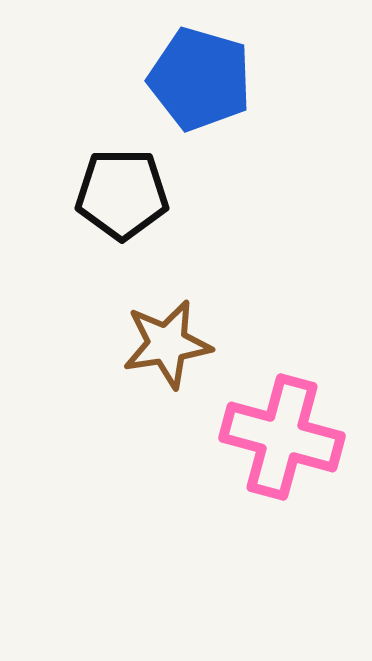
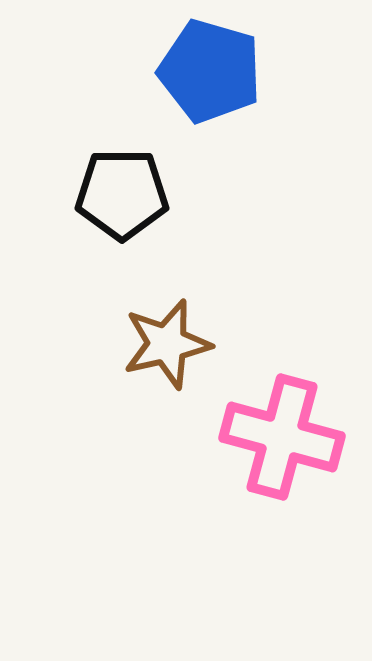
blue pentagon: moved 10 px right, 8 px up
brown star: rotated 4 degrees counterclockwise
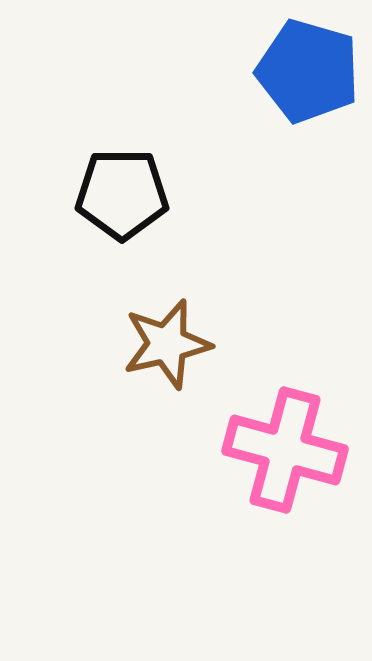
blue pentagon: moved 98 px right
pink cross: moved 3 px right, 13 px down
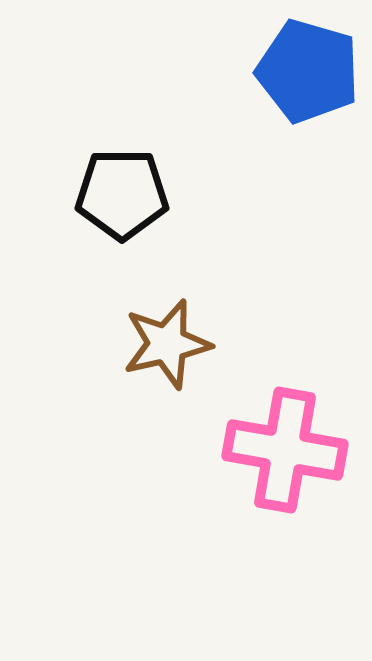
pink cross: rotated 5 degrees counterclockwise
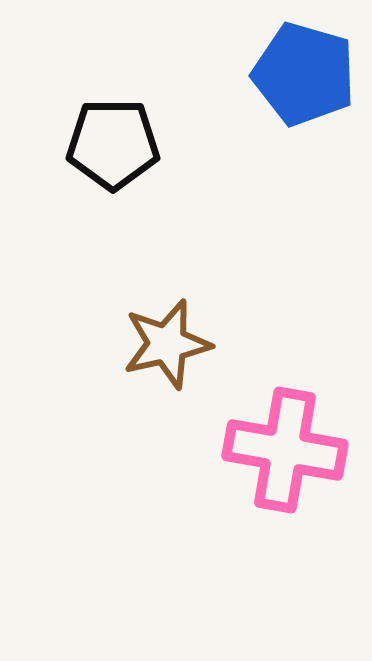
blue pentagon: moved 4 px left, 3 px down
black pentagon: moved 9 px left, 50 px up
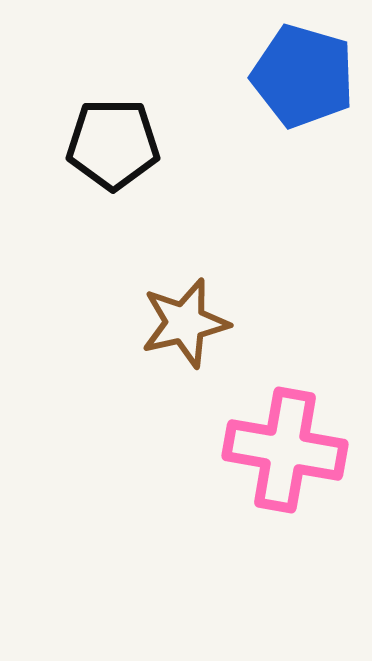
blue pentagon: moved 1 px left, 2 px down
brown star: moved 18 px right, 21 px up
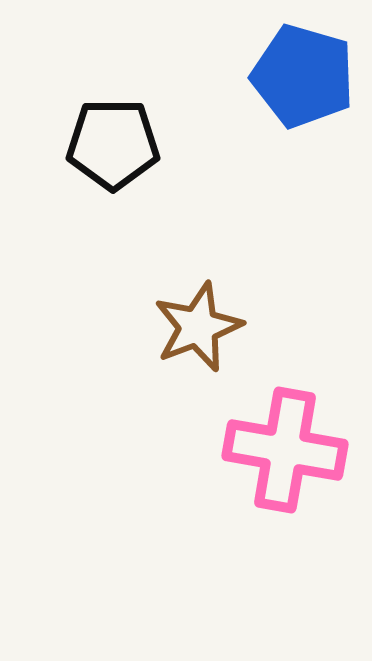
brown star: moved 13 px right, 4 px down; rotated 8 degrees counterclockwise
